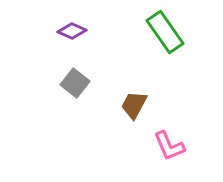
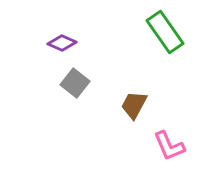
purple diamond: moved 10 px left, 12 px down
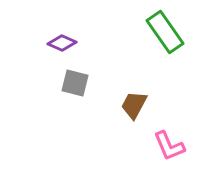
gray square: rotated 24 degrees counterclockwise
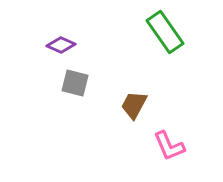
purple diamond: moved 1 px left, 2 px down
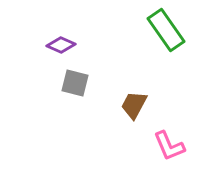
green rectangle: moved 1 px right, 2 px up
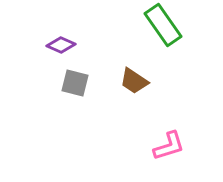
green rectangle: moved 3 px left, 5 px up
brown trapezoid: moved 24 px up; rotated 84 degrees counterclockwise
pink L-shape: rotated 84 degrees counterclockwise
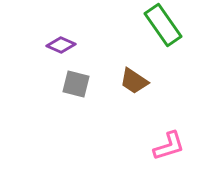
gray square: moved 1 px right, 1 px down
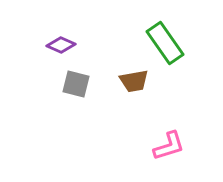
green rectangle: moved 2 px right, 18 px down
brown trapezoid: rotated 44 degrees counterclockwise
